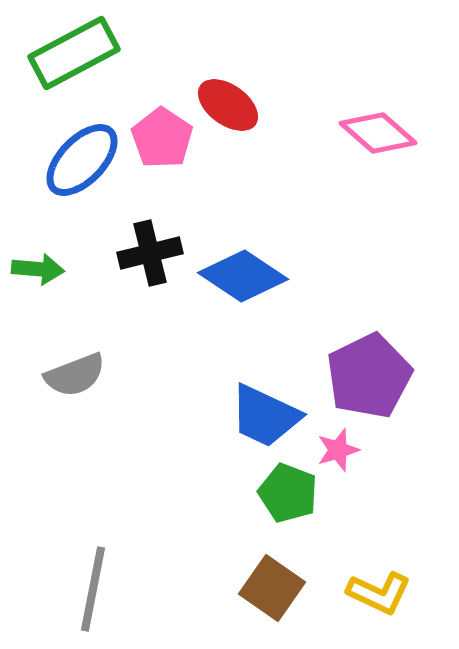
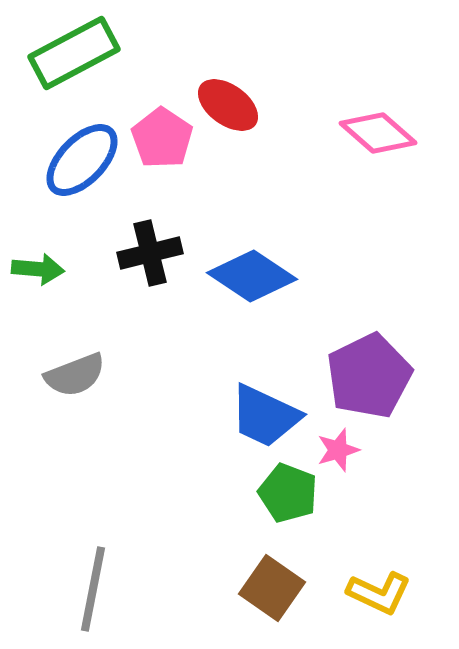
blue diamond: moved 9 px right
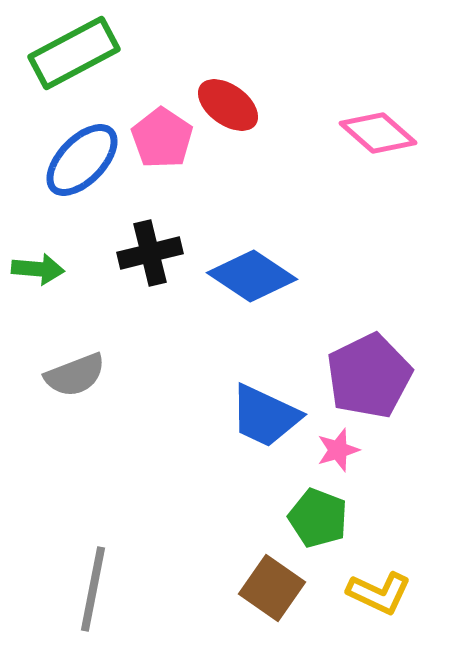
green pentagon: moved 30 px right, 25 px down
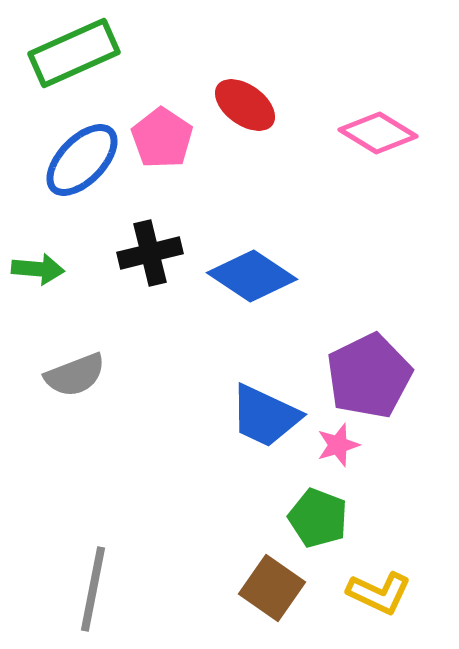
green rectangle: rotated 4 degrees clockwise
red ellipse: moved 17 px right
pink diamond: rotated 10 degrees counterclockwise
pink star: moved 5 px up
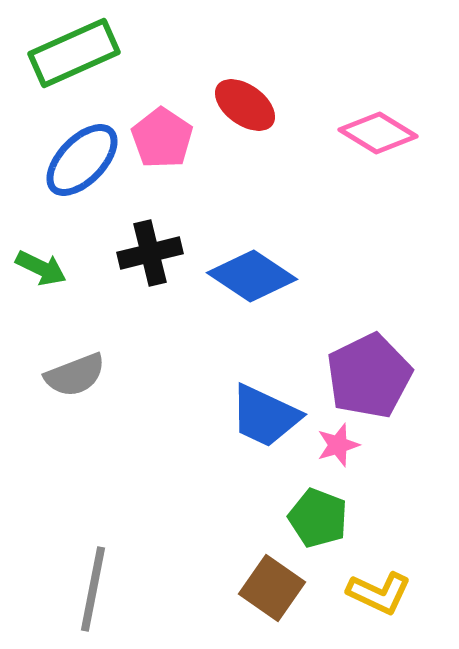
green arrow: moved 3 px right, 1 px up; rotated 21 degrees clockwise
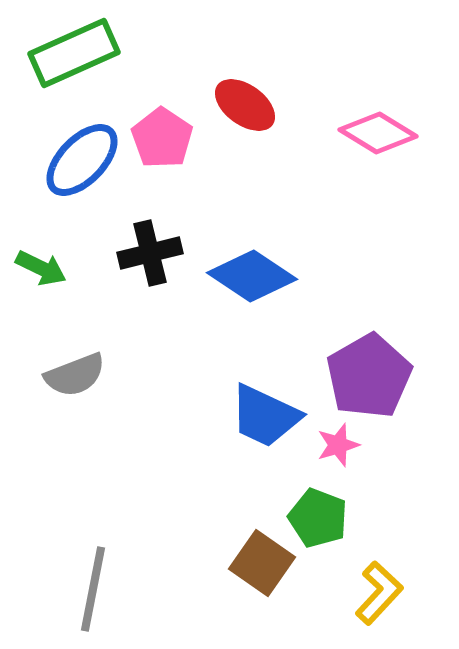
purple pentagon: rotated 4 degrees counterclockwise
brown square: moved 10 px left, 25 px up
yellow L-shape: rotated 72 degrees counterclockwise
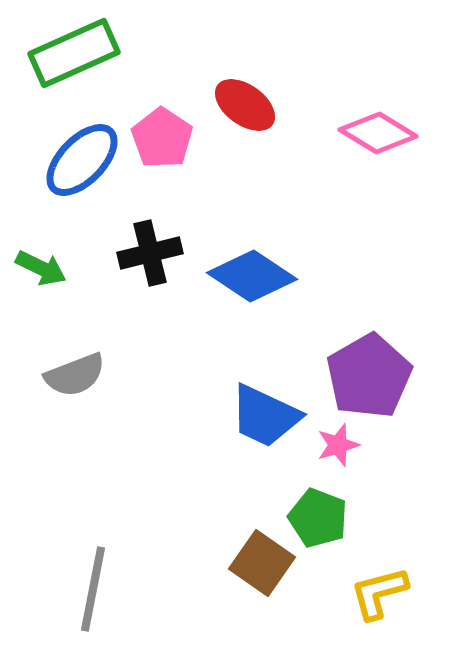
yellow L-shape: rotated 148 degrees counterclockwise
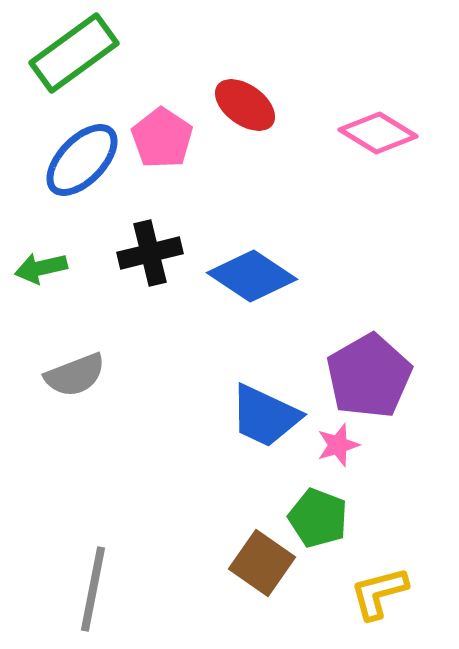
green rectangle: rotated 12 degrees counterclockwise
green arrow: rotated 141 degrees clockwise
